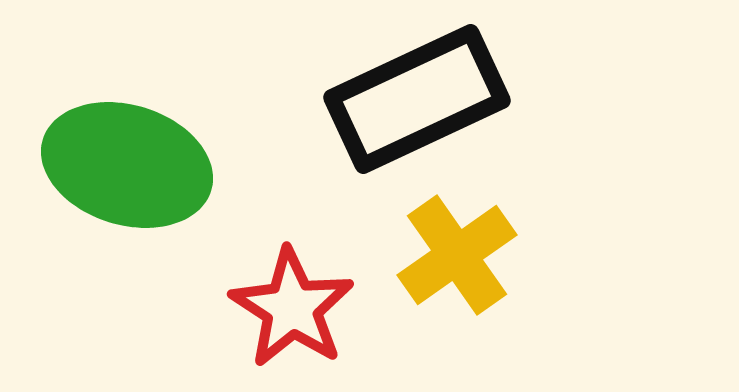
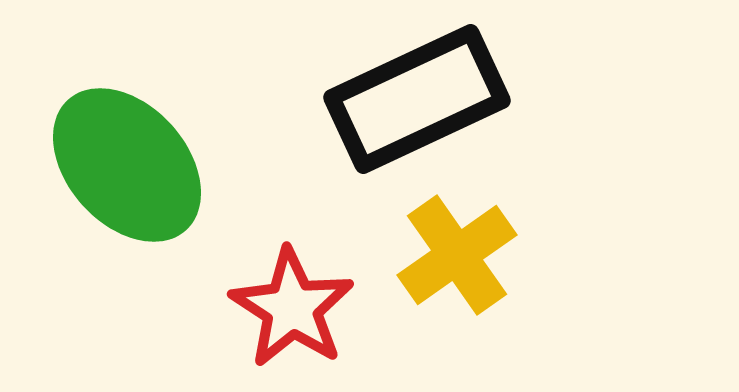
green ellipse: rotated 31 degrees clockwise
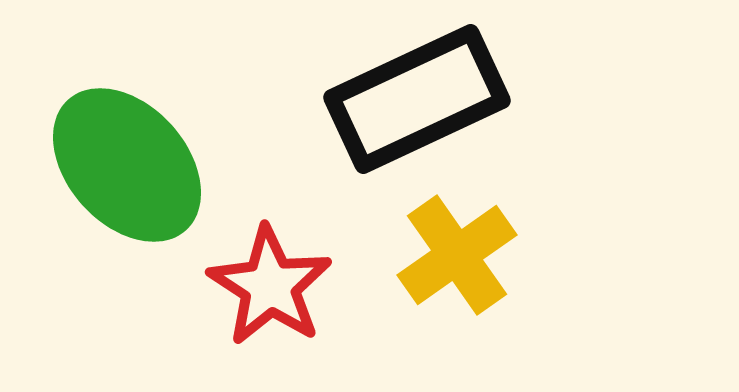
red star: moved 22 px left, 22 px up
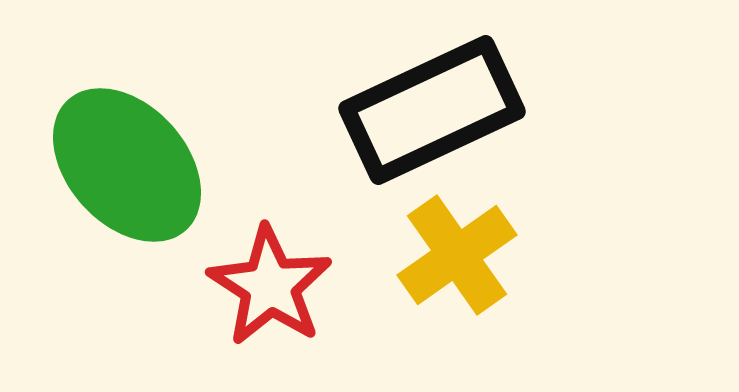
black rectangle: moved 15 px right, 11 px down
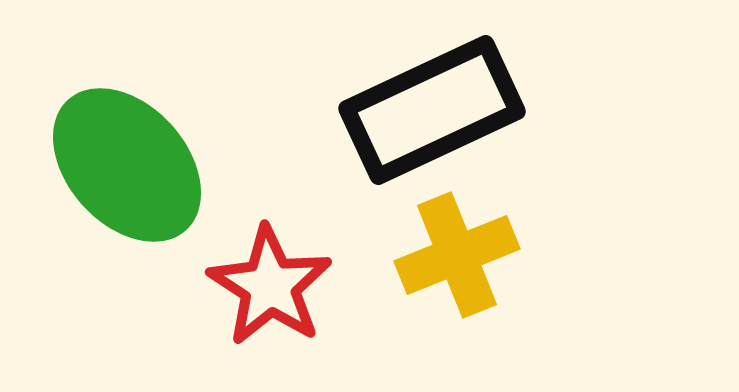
yellow cross: rotated 13 degrees clockwise
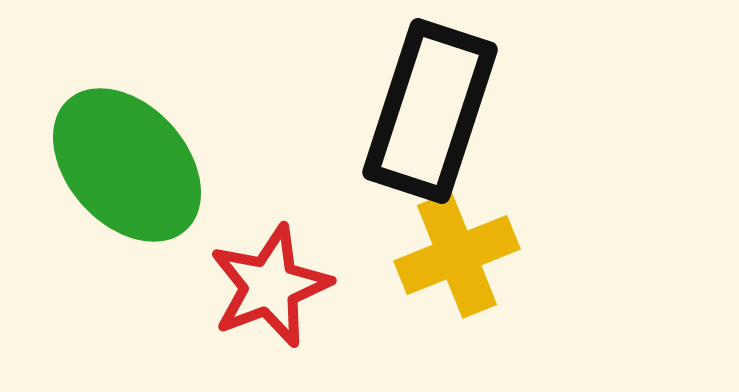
black rectangle: moved 2 px left, 1 px down; rotated 47 degrees counterclockwise
red star: rotated 18 degrees clockwise
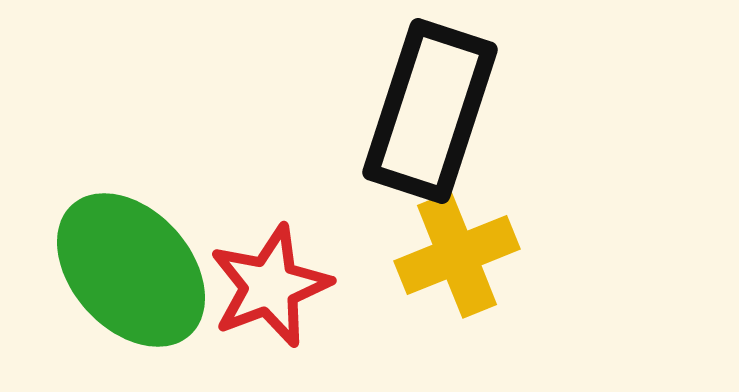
green ellipse: moved 4 px right, 105 px down
